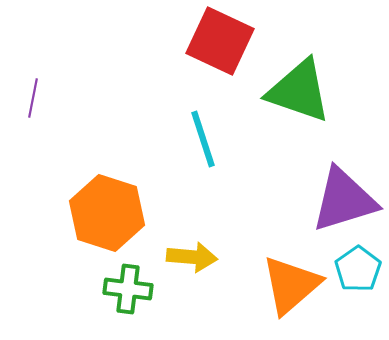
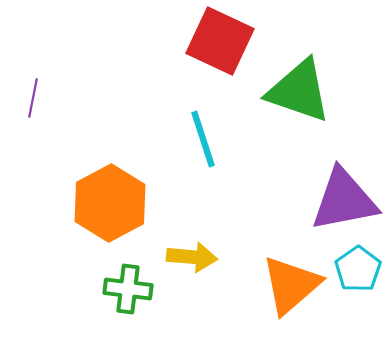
purple triangle: rotated 6 degrees clockwise
orange hexagon: moved 3 px right, 10 px up; rotated 14 degrees clockwise
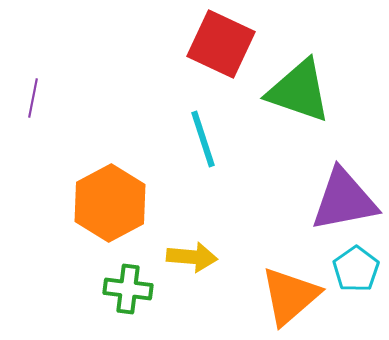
red square: moved 1 px right, 3 px down
cyan pentagon: moved 2 px left
orange triangle: moved 1 px left, 11 px down
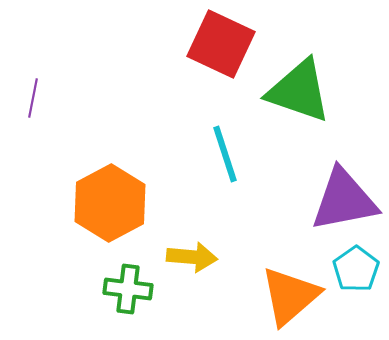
cyan line: moved 22 px right, 15 px down
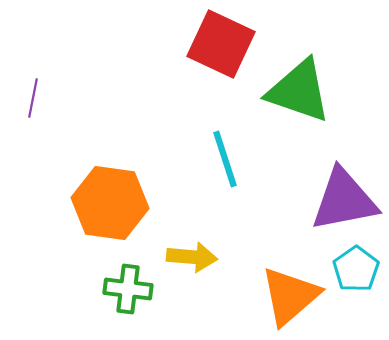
cyan line: moved 5 px down
orange hexagon: rotated 24 degrees counterclockwise
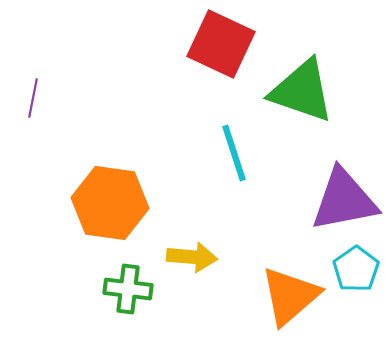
green triangle: moved 3 px right
cyan line: moved 9 px right, 6 px up
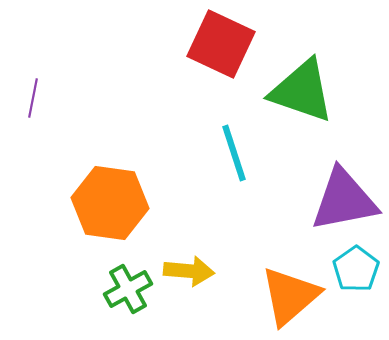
yellow arrow: moved 3 px left, 14 px down
green cross: rotated 36 degrees counterclockwise
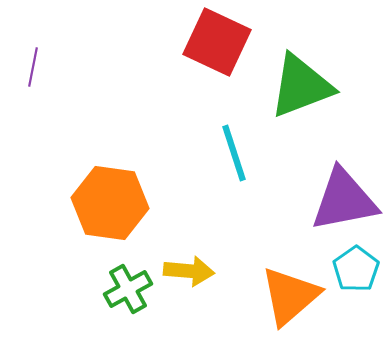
red square: moved 4 px left, 2 px up
green triangle: moved 1 px left, 5 px up; rotated 40 degrees counterclockwise
purple line: moved 31 px up
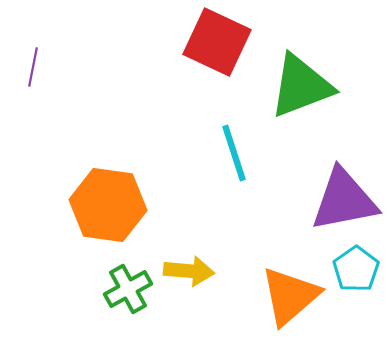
orange hexagon: moved 2 px left, 2 px down
